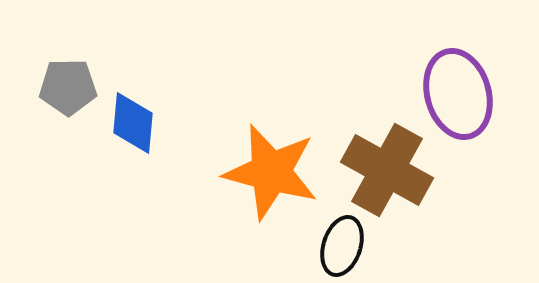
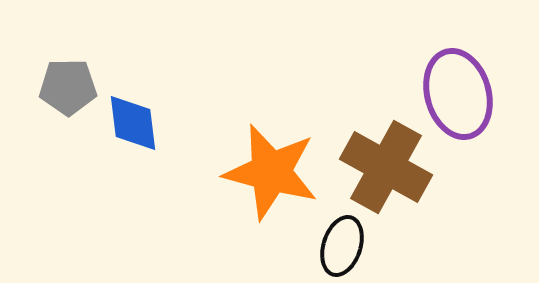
blue diamond: rotated 12 degrees counterclockwise
brown cross: moved 1 px left, 3 px up
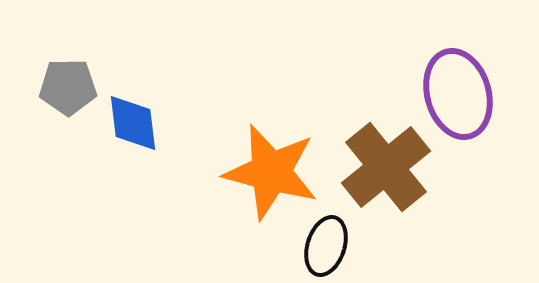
brown cross: rotated 22 degrees clockwise
black ellipse: moved 16 px left
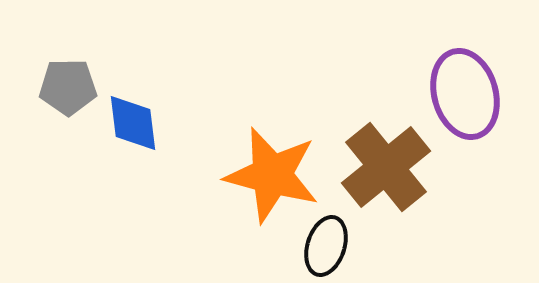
purple ellipse: moved 7 px right
orange star: moved 1 px right, 3 px down
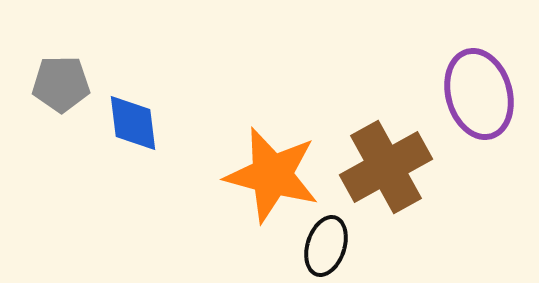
gray pentagon: moved 7 px left, 3 px up
purple ellipse: moved 14 px right
brown cross: rotated 10 degrees clockwise
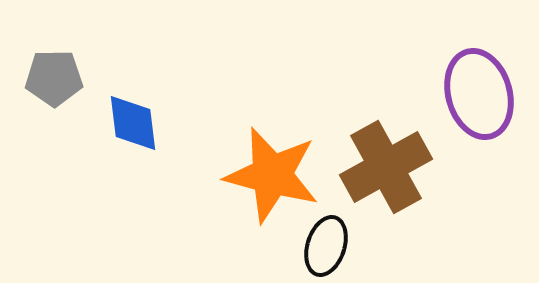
gray pentagon: moved 7 px left, 6 px up
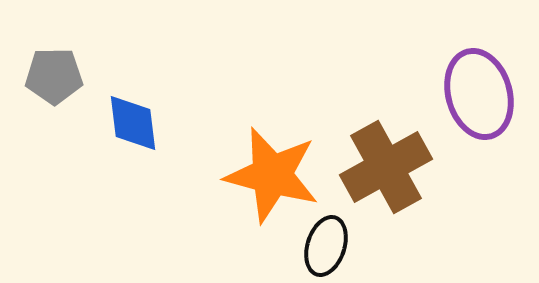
gray pentagon: moved 2 px up
